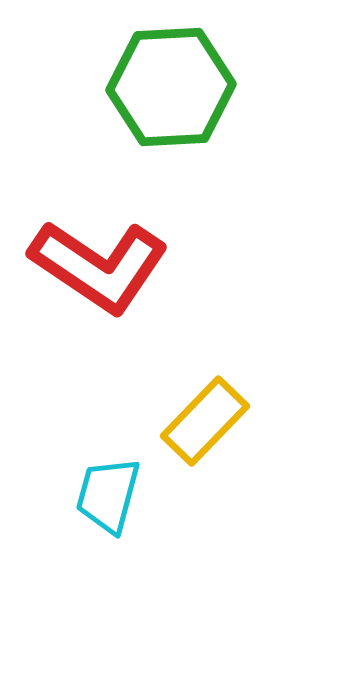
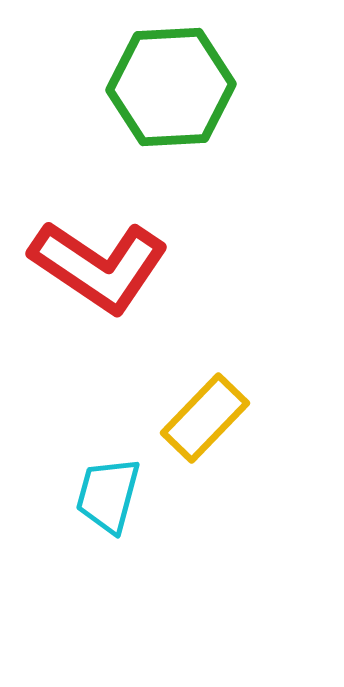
yellow rectangle: moved 3 px up
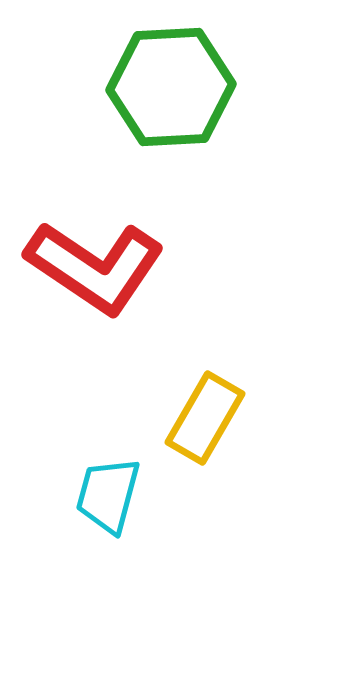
red L-shape: moved 4 px left, 1 px down
yellow rectangle: rotated 14 degrees counterclockwise
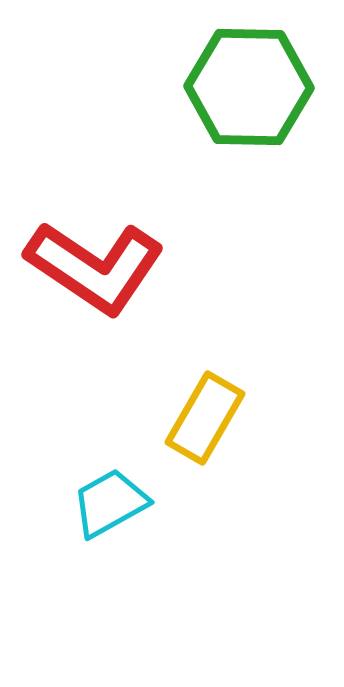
green hexagon: moved 78 px right; rotated 4 degrees clockwise
cyan trapezoid: moved 2 px right, 8 px down; rotated 46 degrees clockwise
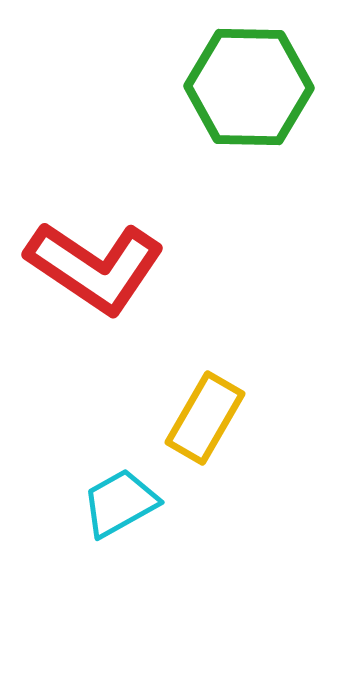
cyan trapezoid: moved 10 px right
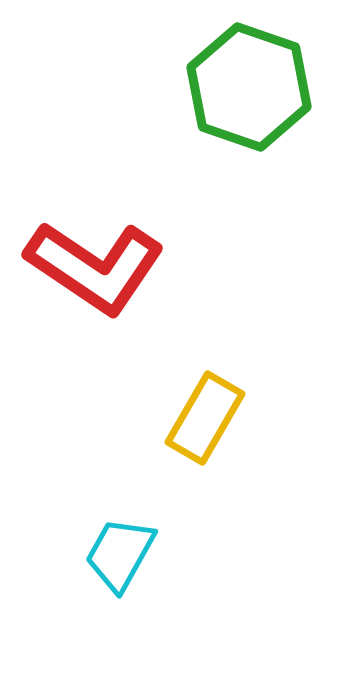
green hexagon: rotated 18 degrees clockwise
cyan trapezoid: moved 51 px down; rotated 32 degrees counterclockwise
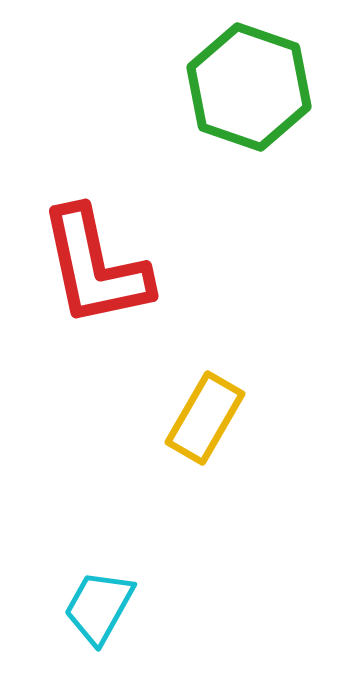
red L-shape: rotated 44 degrees clockwise
cyan trapezoid: moved 21 px left, 53 px down
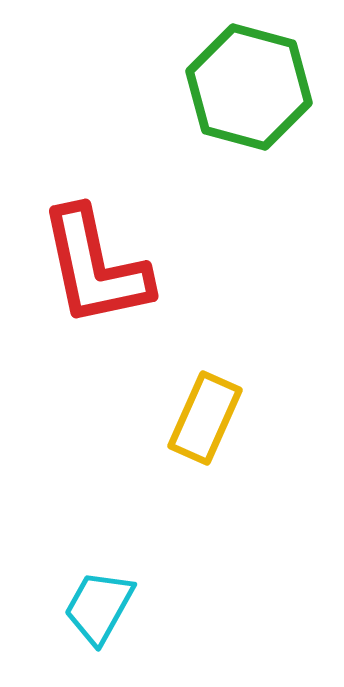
green hexagon: rotated 4 degrees counterclockwise
yellow rectangle: rotated 6 degrees counterclockwise
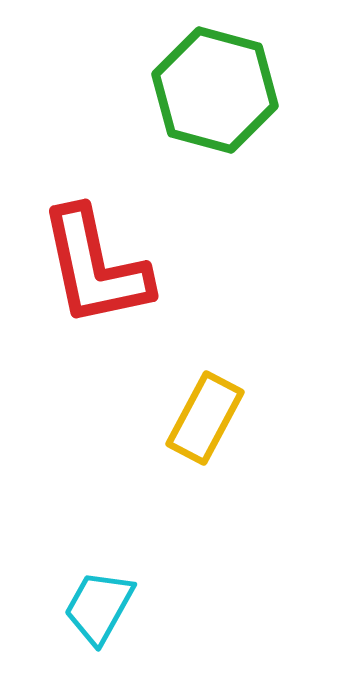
green hexagon: moved 34 px left, 3 px down
yellow rectangle: rotated 4 degrees clockwise
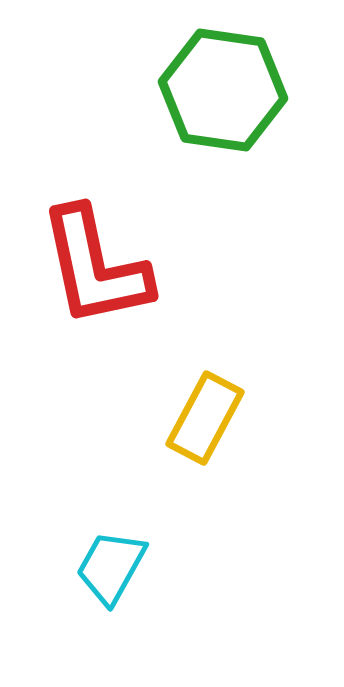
green hexagon: moved 8 px right; rotated 7 degrees counterclockwise
cyan trapezoid: moved 12 px right, 40 px up
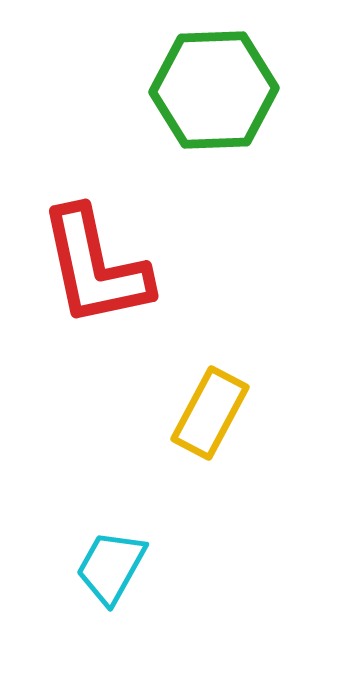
green hexagon: moved 9 px left; rotated 10 degrees counterclockwise
yellow rectangle: moved 5 px right, 5 px up
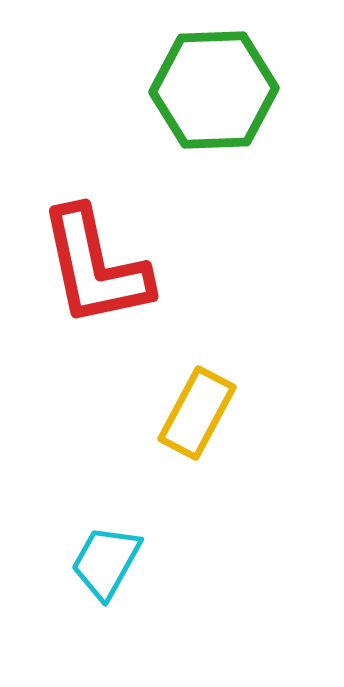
yellow rectangle: moved 13 px left
cyan trapezoid: moved 5 px left, 5 px up
